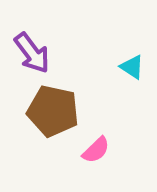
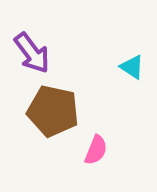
pink semicircle: rotated 24 degrees counterclockwise
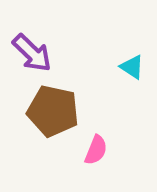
purple arrow: rotated 9 degrees counterclockwise
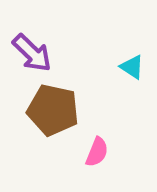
brown pentagon: moved 1 px up
pink semicircle: moved 1 px right, 2 px down
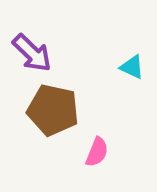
cyan triangle: rotated 8 degrees counterclockwise
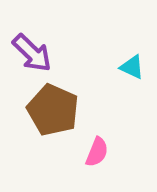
brown pentagon: rotated 12 degrees clockwise
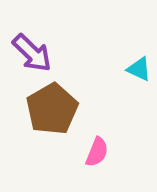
cyan triangle: moved 7 px right, 2 px down
brown pentagon: moved 1 px left, 1 px up; rotated 18 degrees clockwise
